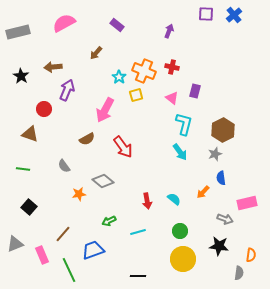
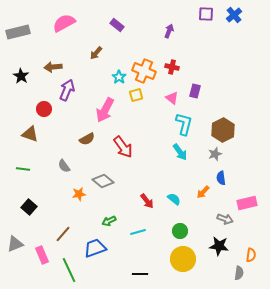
red arrow at (147, 201): rotated 28 degrees counterclockwise
blue trapezoid at (93, 250): moved 2 px right, 2 px up
black line at (138, 276): moved 2 px right, 2 px up
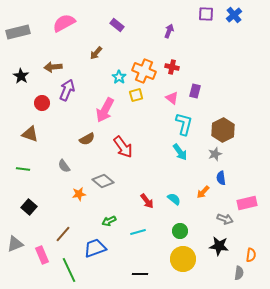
red circle at (44, 109): moved 2 px left, 6 px up
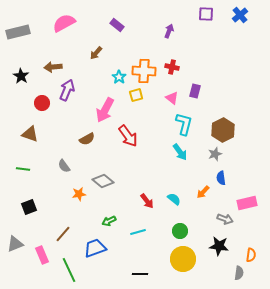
blue cross at (234, 15): moved 6 px right
orange cross at (144, 71): rotated 20 degrees counterclockwise
red arrow at (123, 147): moved 5 px right, 11 px up
black square at (29, 207): rotated 28 degrees clockwise
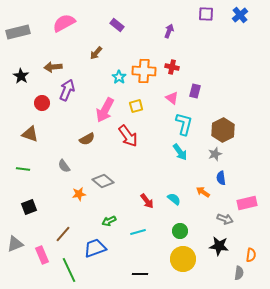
yellow square at (136, 95): moved 11 px down
orange arrow at (203, 192): rotated 80 degrees clockwise
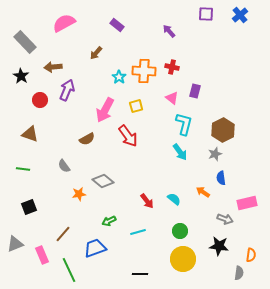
purple arrow at (169, 31): rotated 64 degrees counterclockwise
gray rectangle at (18, 32): moved 7 px right, 10 px down; rotated 60 degrees clockwise
red circle at (42, 103): moved 2 px left, 3 px up
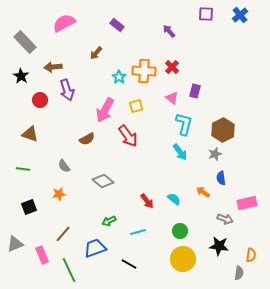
red cross at (172, 67): rotated 32 degrees clockwise
purple arrow at (67, 90): rotated 140 degrees clockwise
orange star at (79, 194): moved 20 px left
black line at (140, 274): moved 11 px left, 10 px up; rotated 28 degrees clockwise
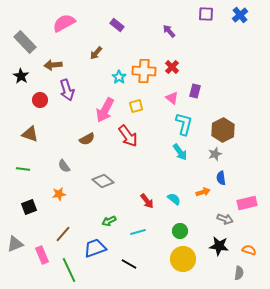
brown arrow at (53, 67): moved 2 px up
orange arrow at (203, 192): rotated 128 degrees clockwise
orange semicircle at (251, 255): moved 2 px left, 5 px up; rotated 80 degrees counterclockwise
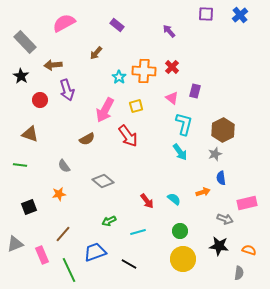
green line at (23, 169): moved 3 px left, 4 px up
blue trapezoid at (95, 248): moved 4 px down
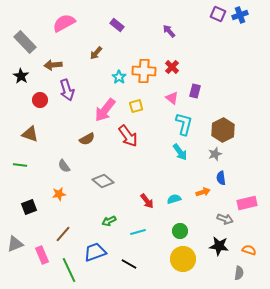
purple square at (206, 14): moved 12 px right; rotated 21 degrees clockwise
blue cross at (240, 15): rotated 21 degrees clockwise
pink arrow at (105, 110): rotated 10 degrees clockwise
cyan semicircle at (174, 199): rotated 56 degrees counterclockwise
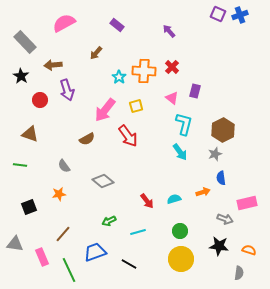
gray triangle at (15, 244): rotated 30 degrees clockwise
pink rectangle at (42, 255): moved 2 px down
yellow circle at (183, 259): moved 2 px left
